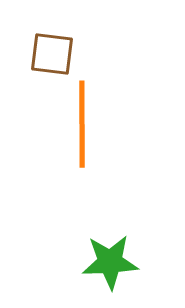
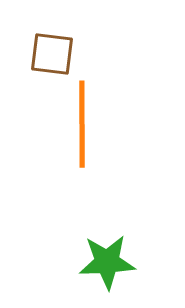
green star: moved 3 px left
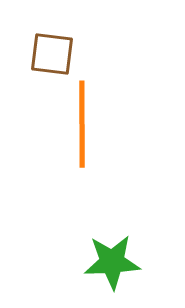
green star: moved 5 px right
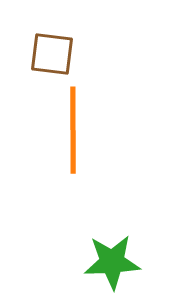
orange line: moved 9 px left, 6 px down
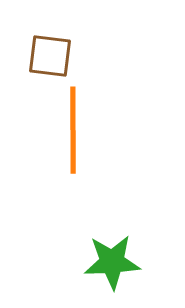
brown square: moved 2 px left, 2 px down
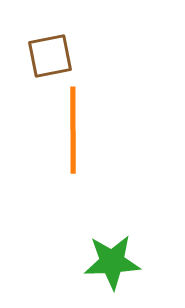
brown square: rotated 18 degrees counterclockwise
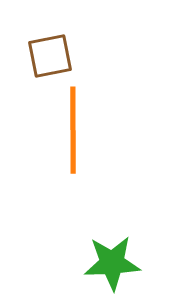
green star: moved 1 px down
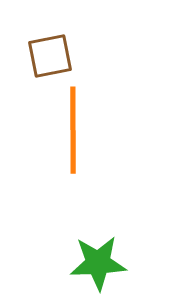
green star: moved 14 px left
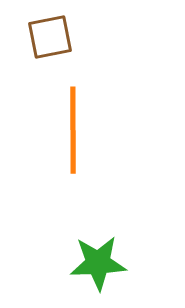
brown square: moved 19 px up
